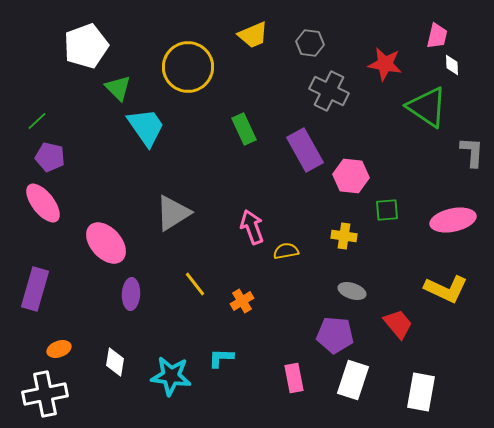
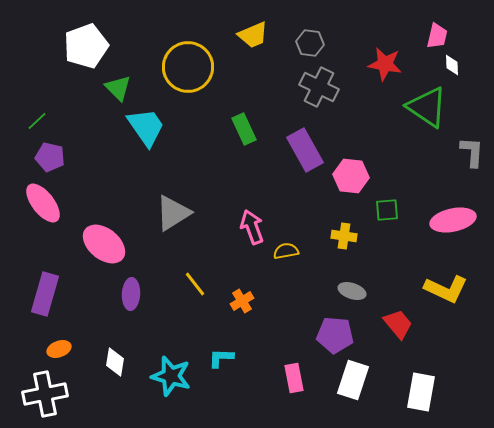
gray cross at (329, 91): moved 10 px left, 4 px up
pink ellipse at (106, 243): moved 2 px left, 1 px down; rotated 9 degrees counterclockwise
purple rectangle at (35, 289): moved 10 px right, 5 px down
cyan star at (171, 376): rotated 9 degrees clockwise
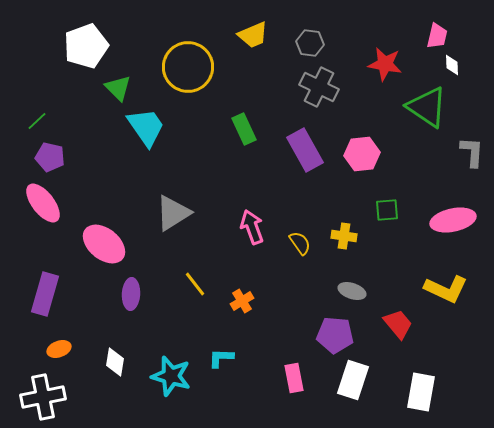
pink hexagon at (351, 176): moved 11 px right, 22 px up; rotated 12 degrees counterclockwise
yellow semicircle at (286, 251): moved 14 px right, 8 px up; rotated 65 degrees clockwise
white cross at (45, 394): moved 2 px left, 3 px down
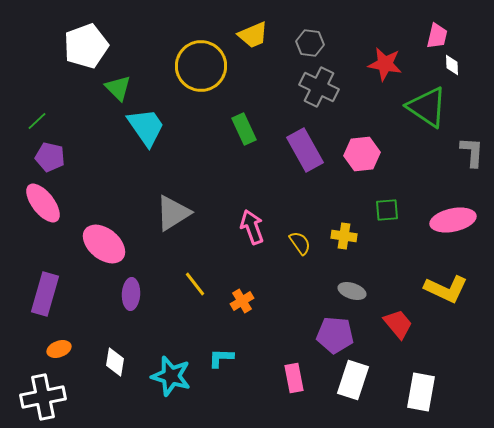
yellow circle at (188, 67): moved 13 px right, 1 px up
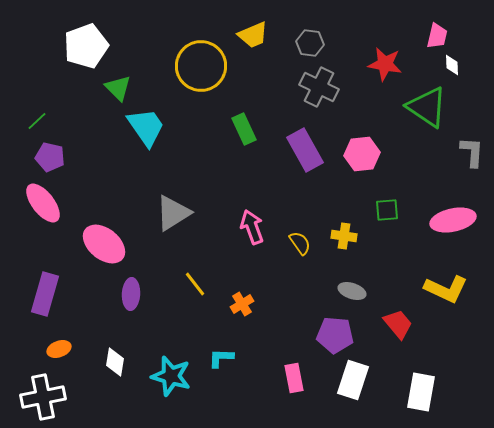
orange cross at (242, 301): moved 3 px down
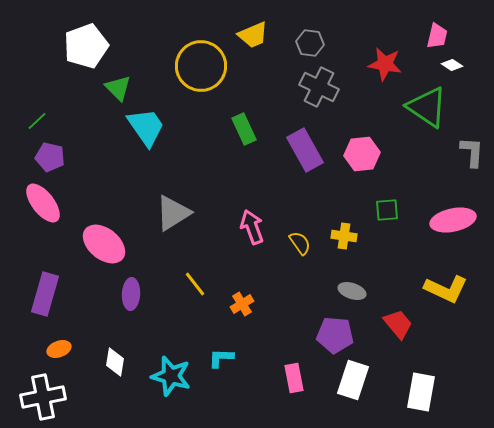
white diamond at (452, 65): rotated 55 degrees counterclockwise
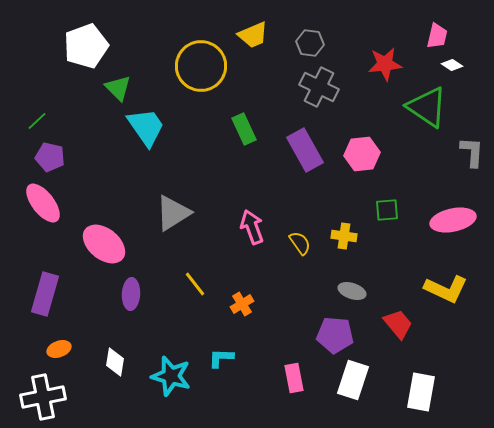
red star at (385, 64): rotated 16 degrees counterclockwise
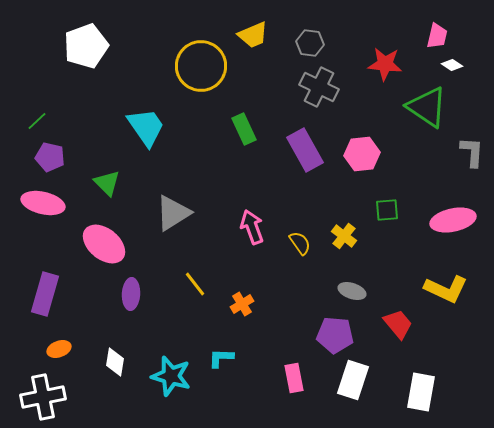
red star at (385, 64): rotated 12 degrees clockwise
green triangle at (118, 88): moved 11 px left, 95 px down
pink ellipse at (43, 203): rotated 39 degrees counterclockwise
yellow cross at (344, 236): rotated 30 degrees clockwise
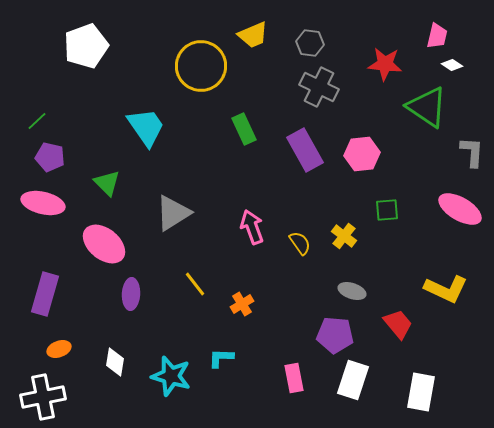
pink ellipse at (453, 220): moved 7 px right, 11 px up; rotated 42 degrees clockwise
